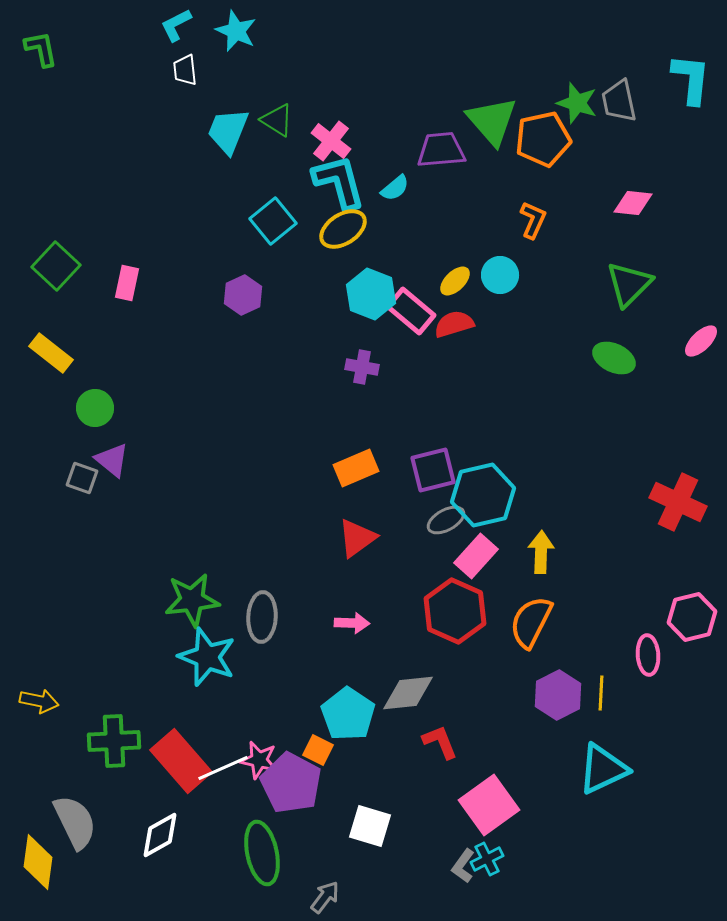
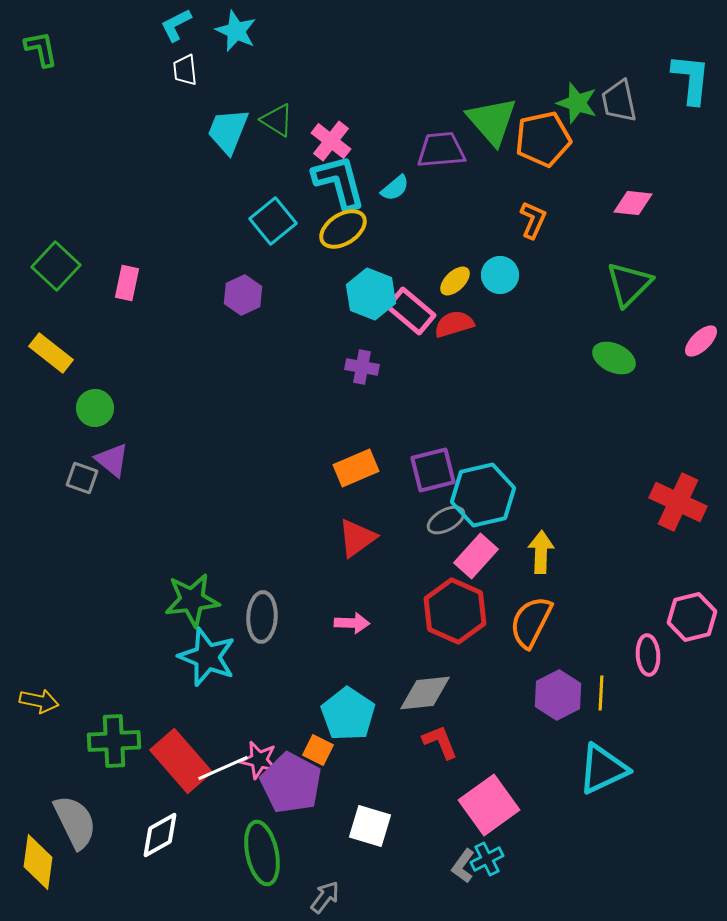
gray diamond at (408, 693): moved 17 px right
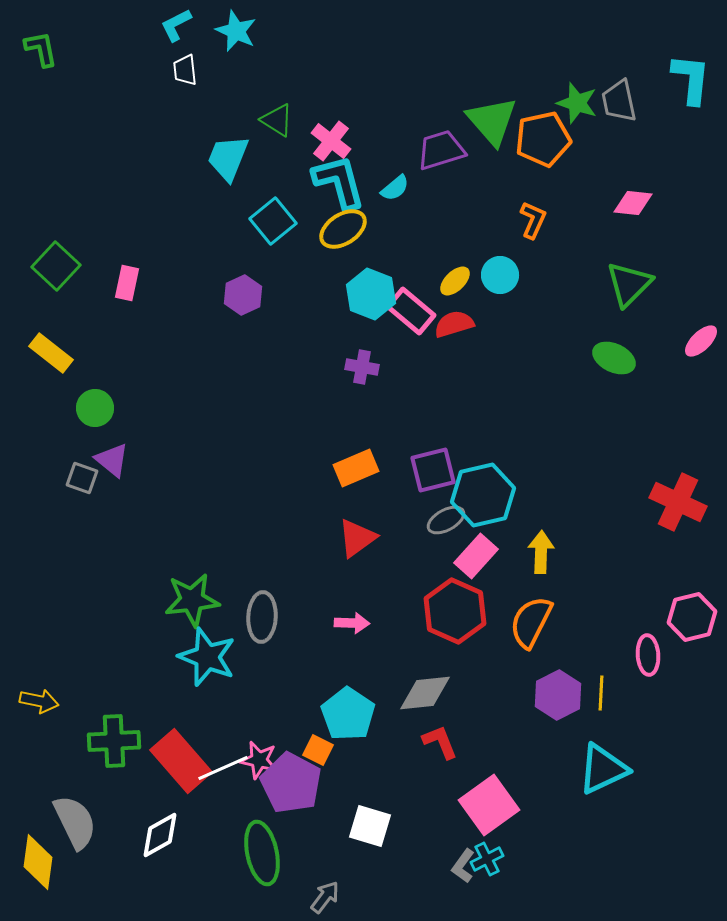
cyan trapezoid at (228, 131): moved 27 px down
purple trapezoid at (441, 150): rotated 12 degrees counterclockwise
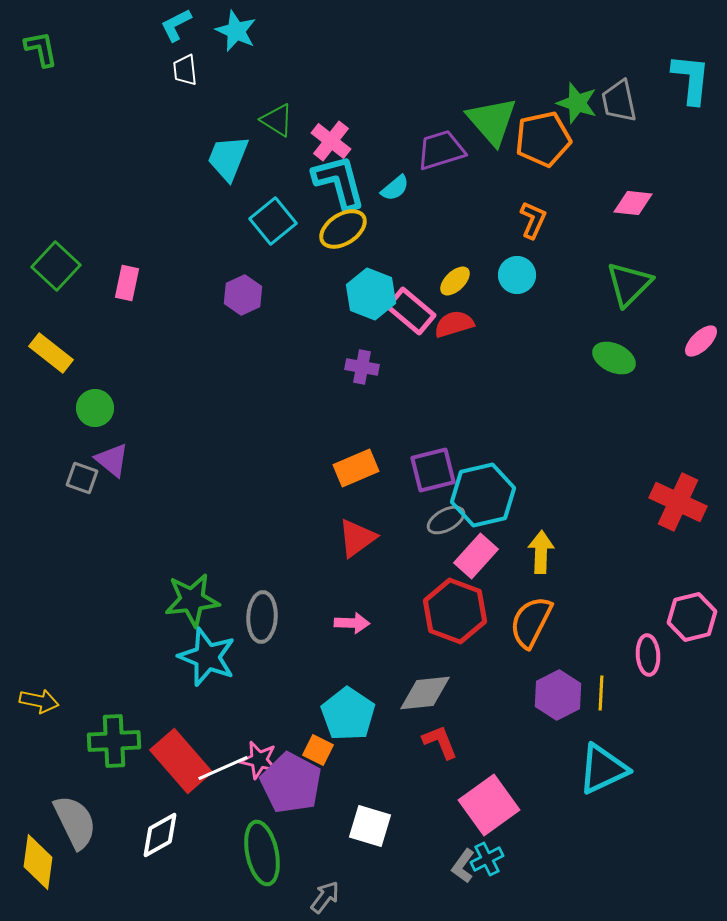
cyan circle at (500, 275): moved 17 px right
red hexagon at (455, 611): rotated 4 degrees counterclockwise
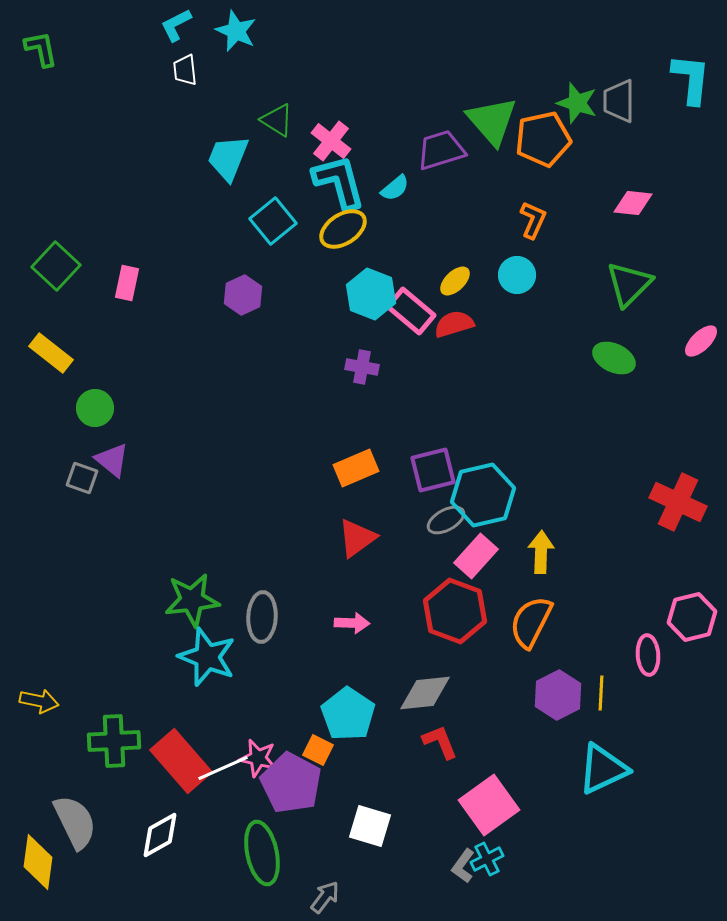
gray trapezoid at (619, 101): rotated 12 degrees clockwise
pink star at (259, 760): moved 1 px left, 2 px up
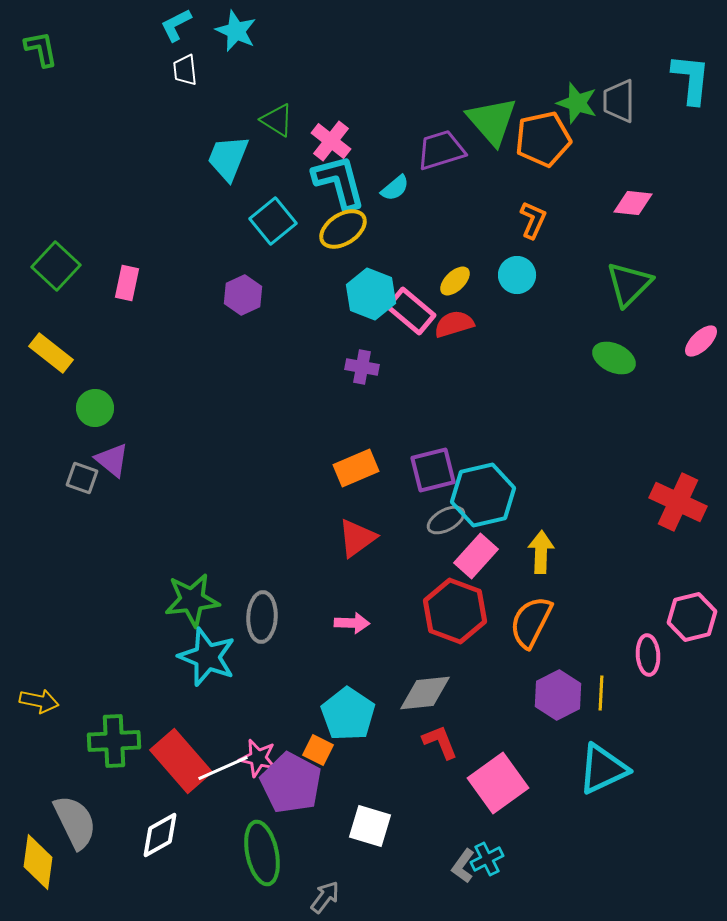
pink square at (489, 805): moved 9 px right, 22 px up
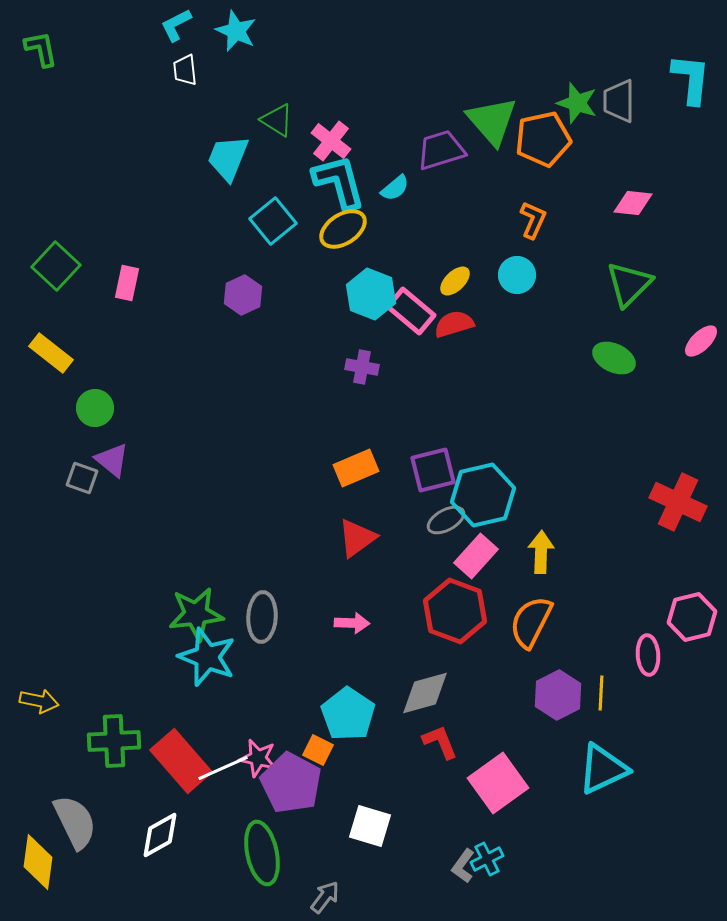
green star at (192, 600): moved 4 px right, 14 px down
gray diamond at (425, 693): rotated 10 degrees counterclockwise
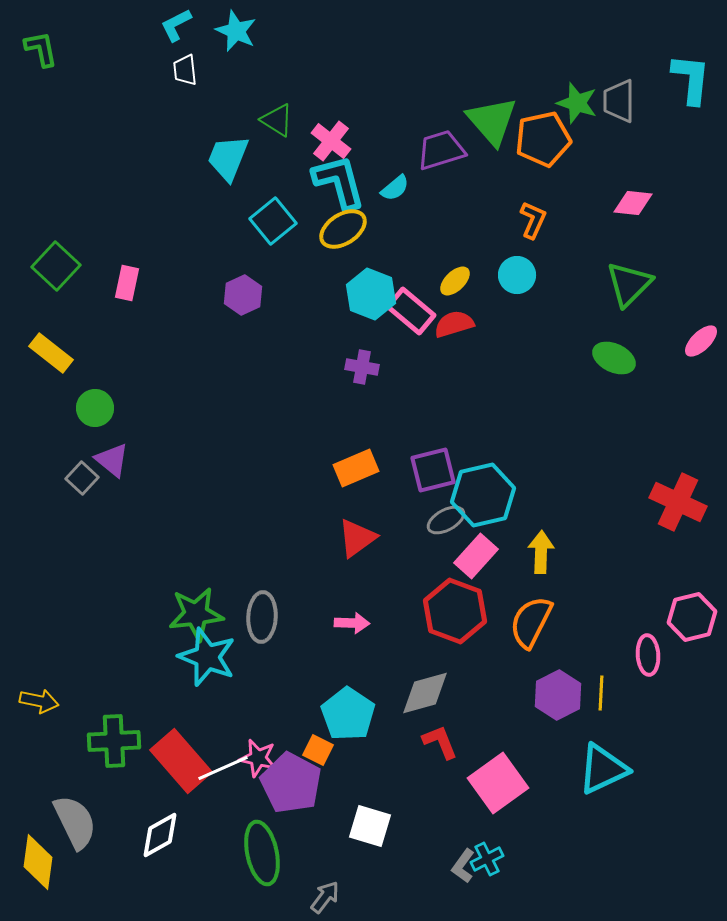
gray square at (82, 478): rotated 24 degrees clockwise
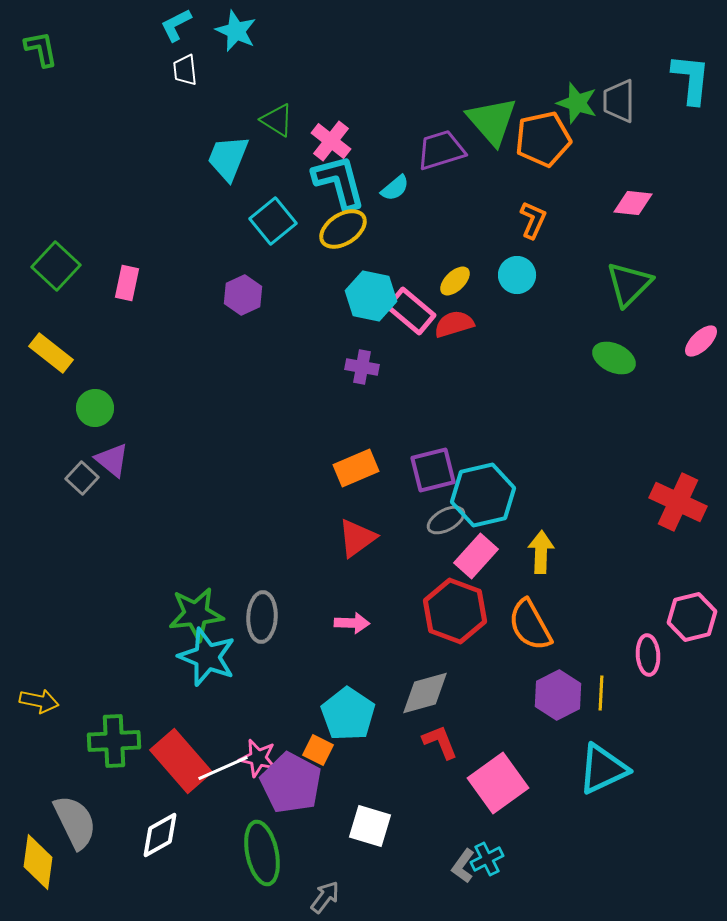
cyan hexagon at (371, 294): moved 2 px down; rotated 9 degrees counterclockwise
orange semicircle at (531, 622): moved 1 px left, 3 px down; rotated 56 degrees counterclockwise
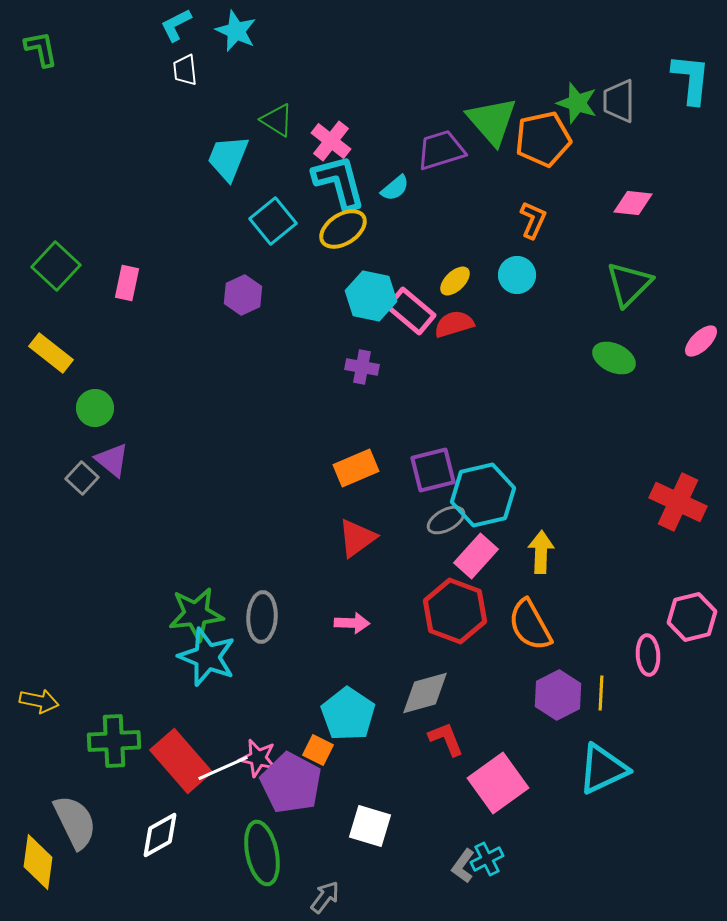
red L-shape at (440, 742): moved 6 px right, 3 px up
